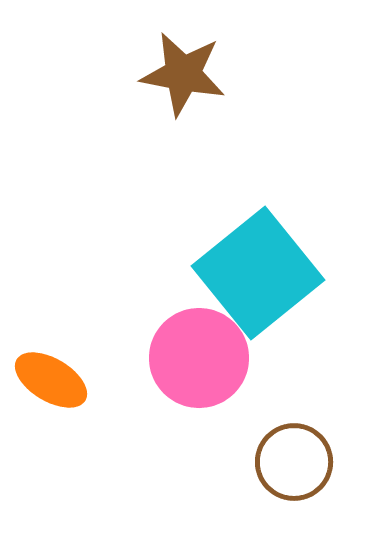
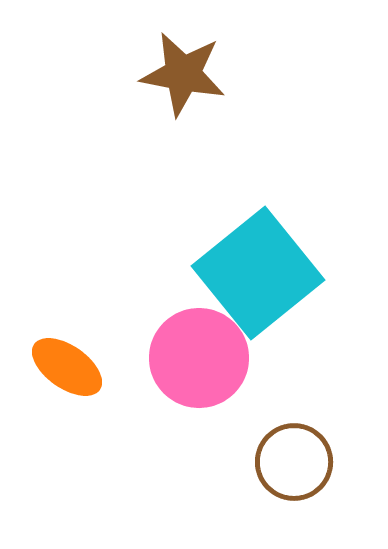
orange ellipse: moved 16 px right, 13 px up; rotated 4 degrees clockwise
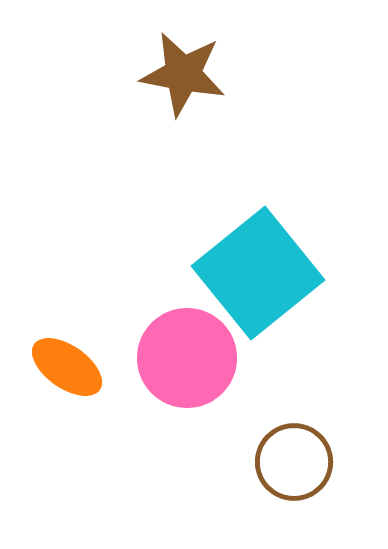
pink circle: moved 12 px left
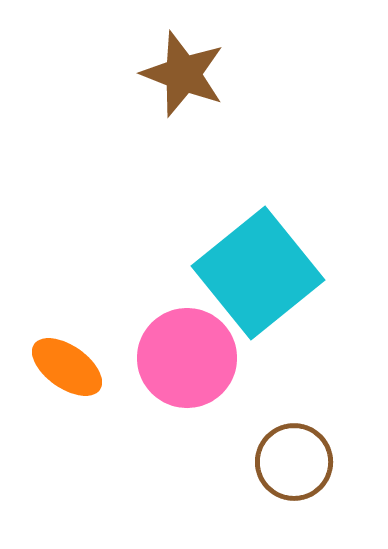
brown star: rotated 10 degrees clockwise
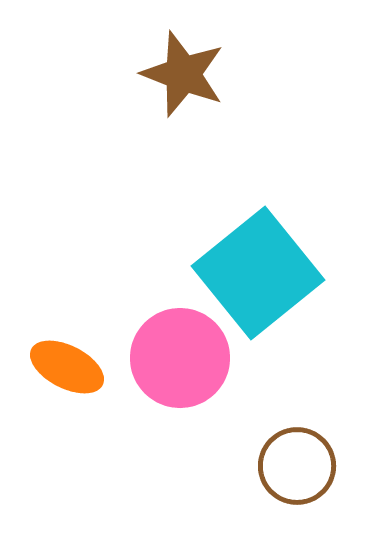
pink circle: moved 7 px left
orange ellipse: rotated 8 degrees counterclockwise
brown circle: moved 3 px right, 4 px down
